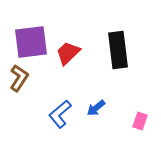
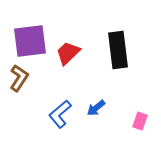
purple square: moved 1 px left, 1 px up
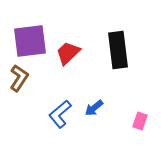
blue arrow: moved 2 px left
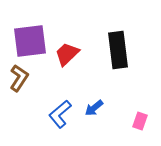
red trapezoid: moved 1 px left, 1 px down
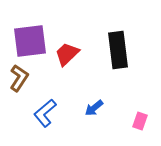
blue L-shape: moved 15 px left, 1 px up
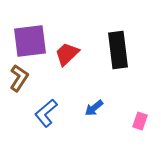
blue L-shape: moved 1 px right
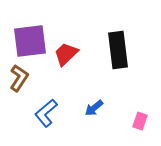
red trapezoid: moved 1 px left
